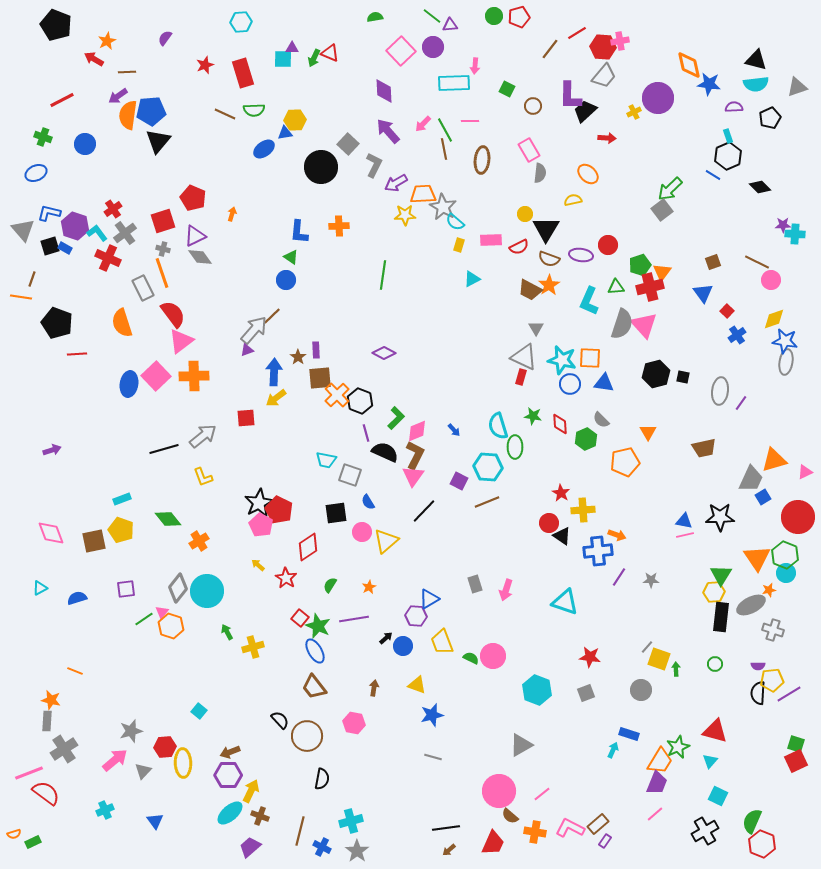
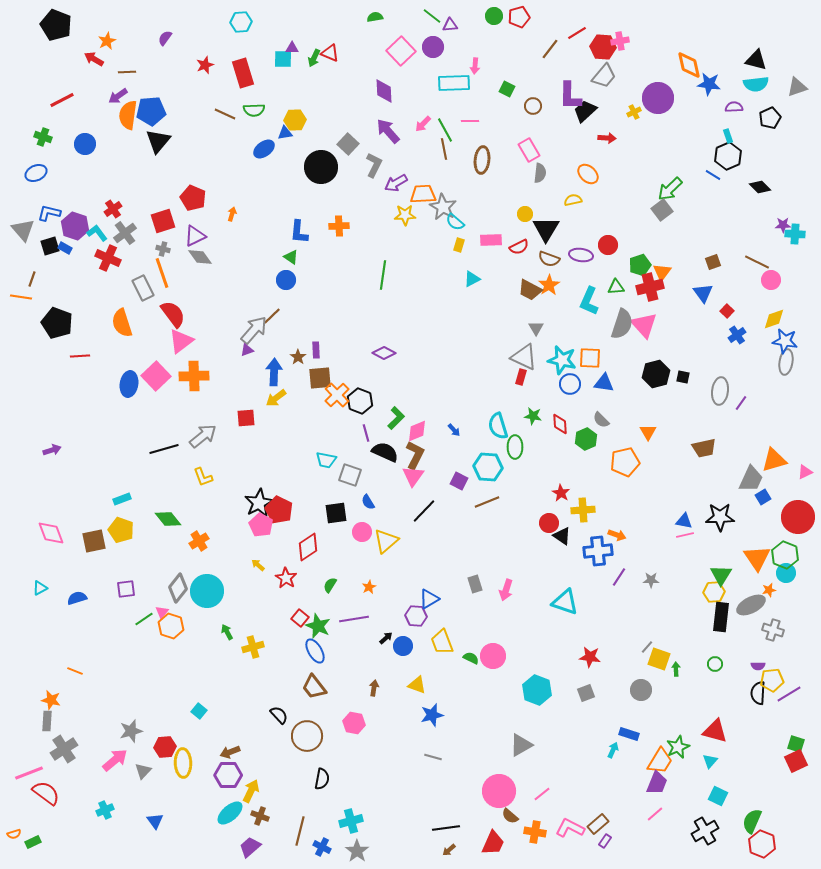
red line at (77, 354): moved 3 px right, 2 px down
black semicircle at (280, 720): moved 1 px left, 5 px up
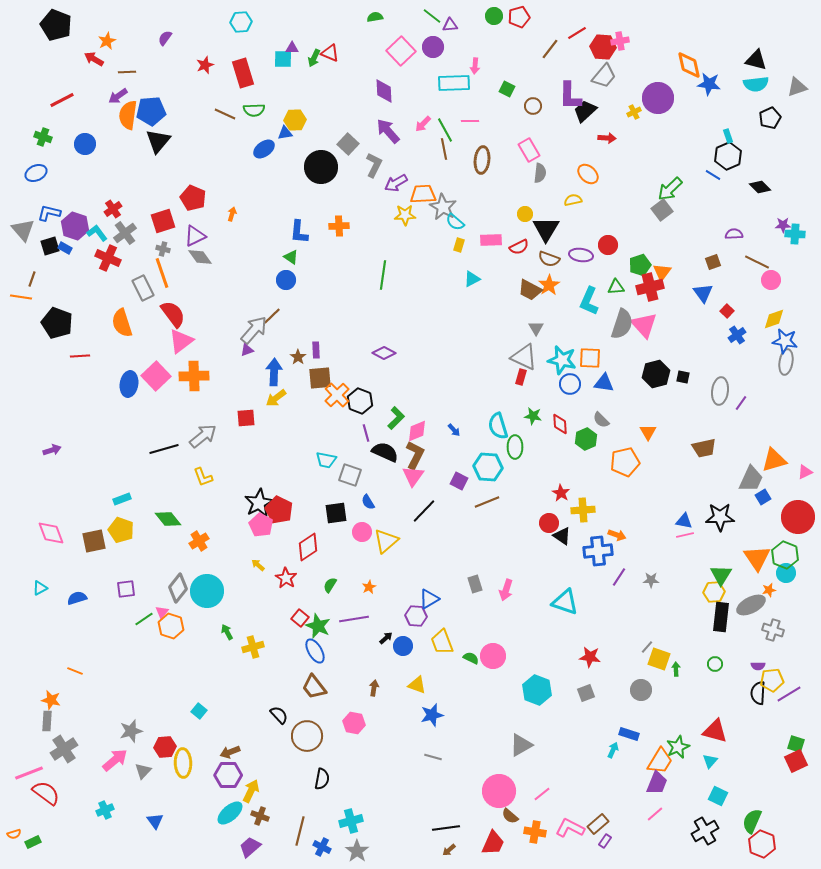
purple semicircle at (734, 107): moved 127 px down
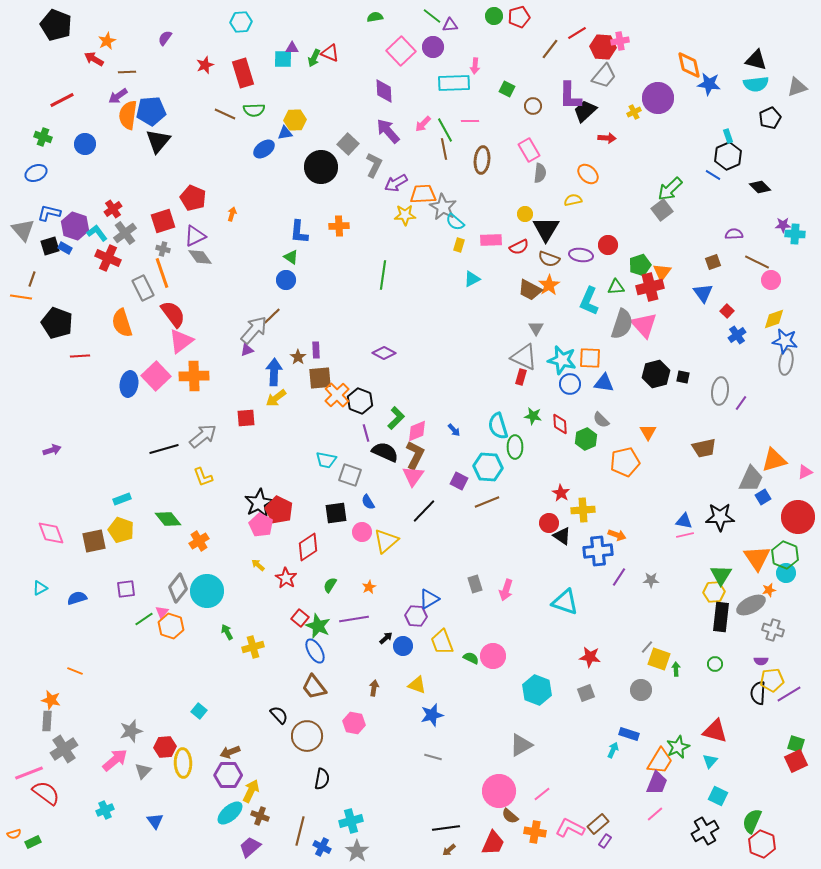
purple semicircle at (758, 666): moved 3 px right, 5 px up
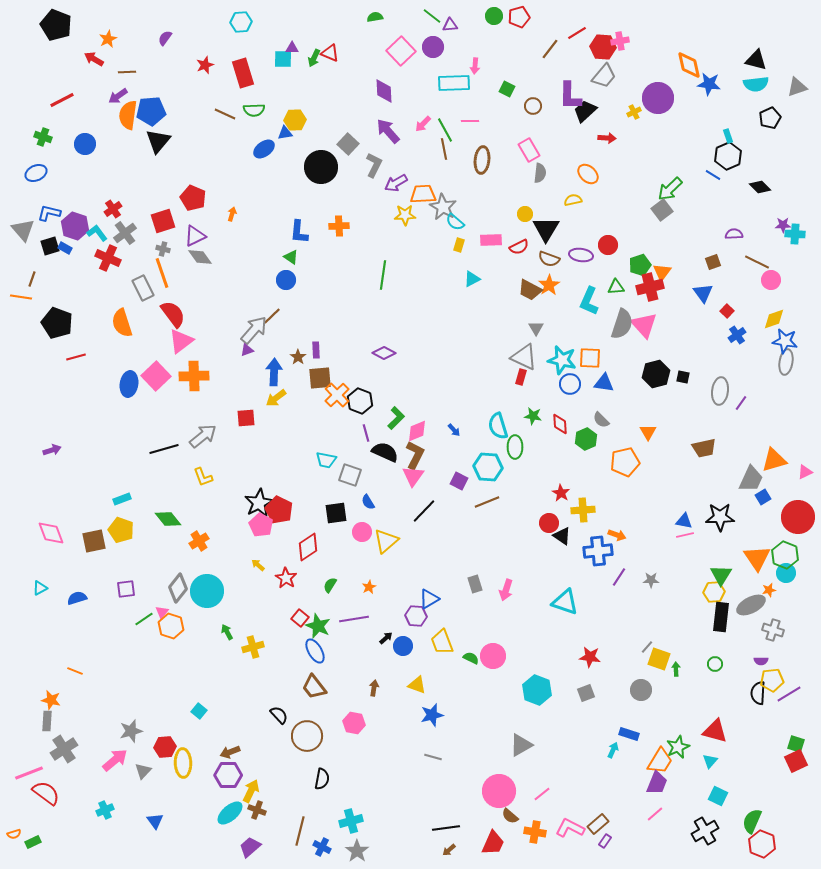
orange star at (107, 41): moved 1 px right, 2 px up
red line at (80, 356): moved 4 px left, 1 px down; rotated 12 degrees counterclockwise
brown cross at (260, 816): moved 3 px left, 6 px up
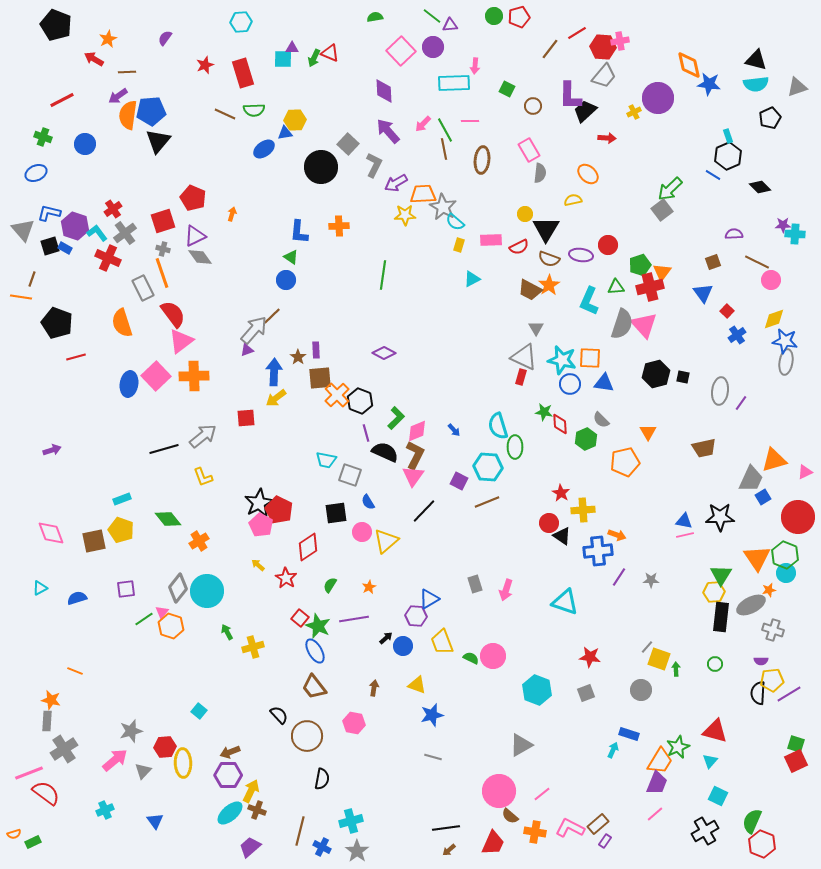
green star at (533, 416): moved 11 px right, 4 px up
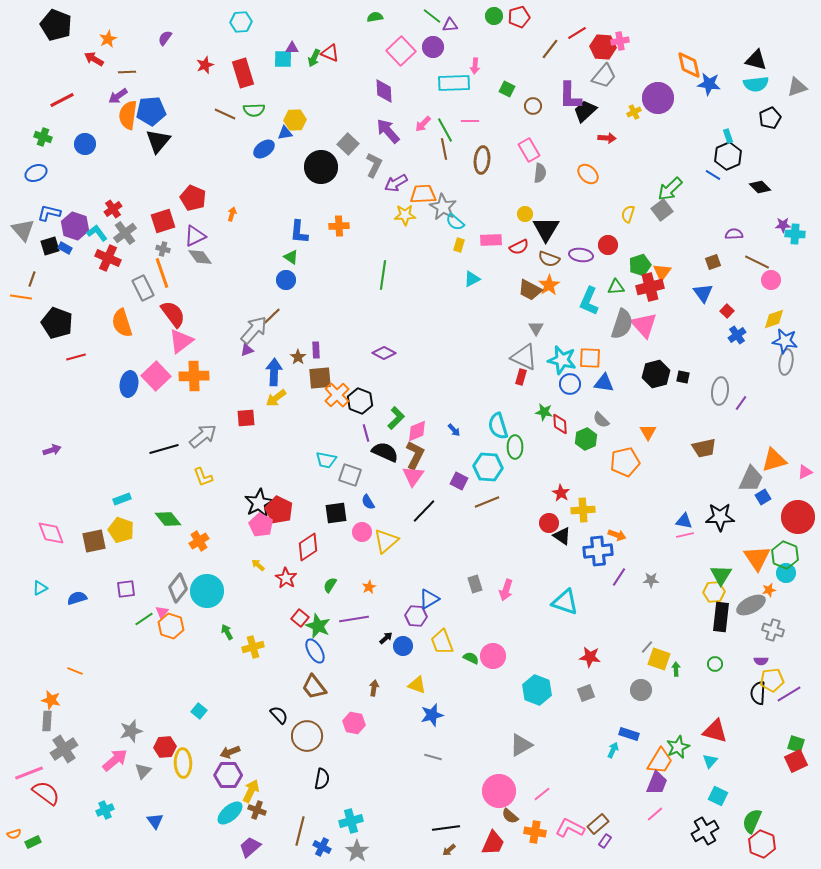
yellow semicircle at (573, 200): moved 55 px right, 14 px down; rotated 60 degrees counterclockwise
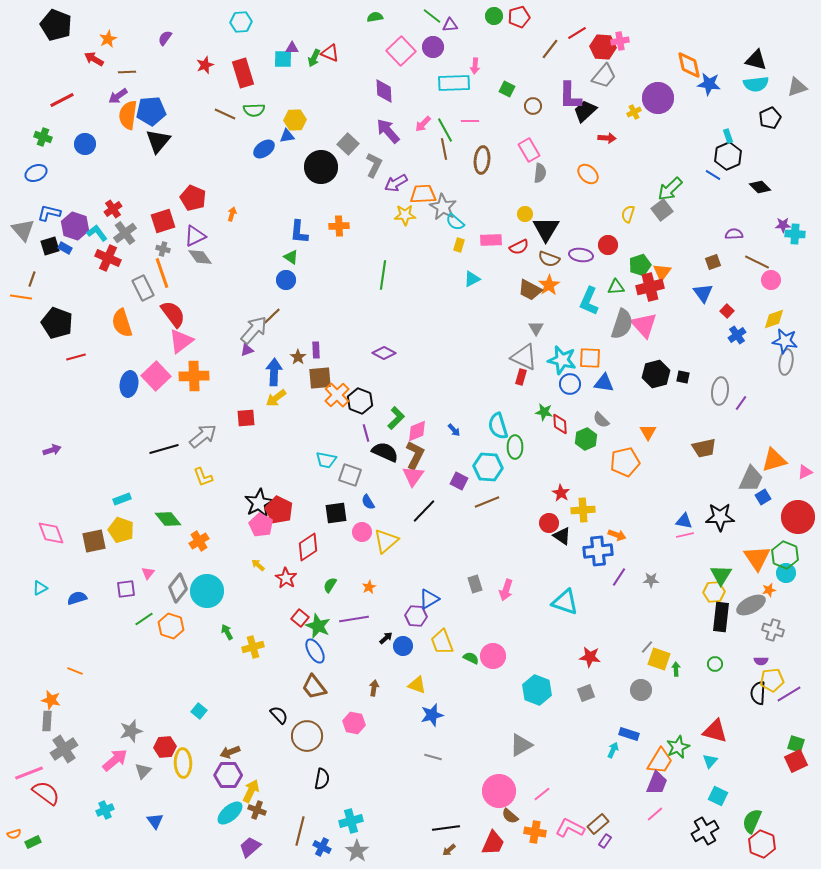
blue triangle at (285, 133): moved 2 px right, 3 px down
pink triangle at (162, 612): moved 14 px left, 39 px up
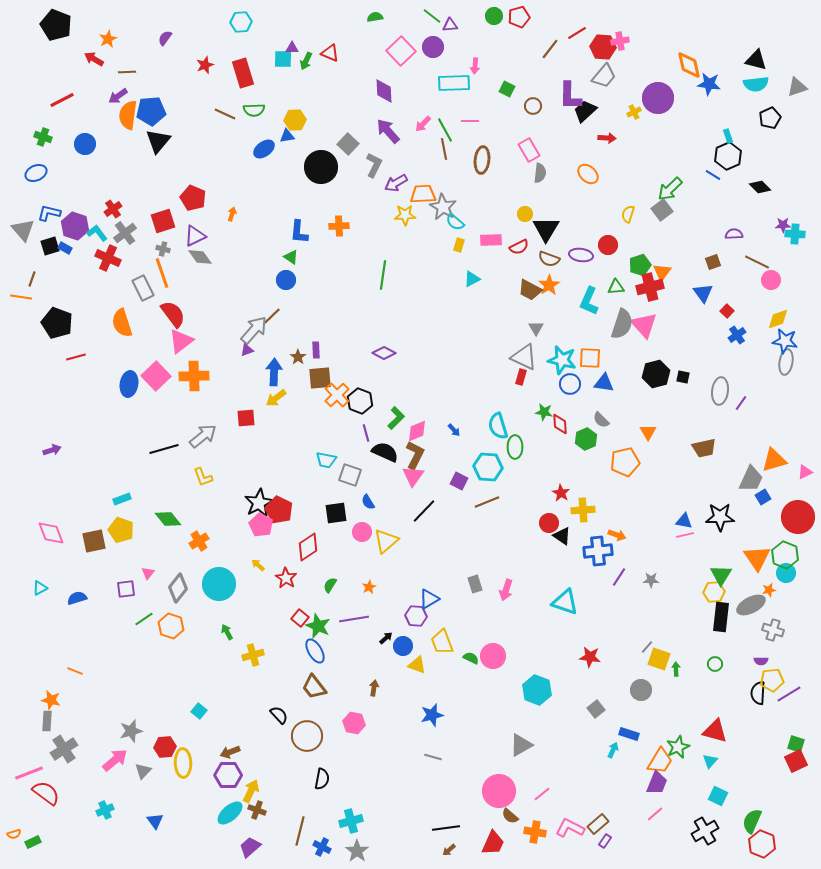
green arrow at (314, 58): moved 8 px left, 3 px down
yellow diamond at (774, 319): moved 4 px right
cyan circle at (207, 591): moved 12 px right, 7 px up
yellow cross at (253, 647): moved 8 px down
yellow triangle at (417, 685): moved 20 px up
gray square at (586, 693): moved 10 px right, 16 px down; rotated 18 degrees counterclockwise
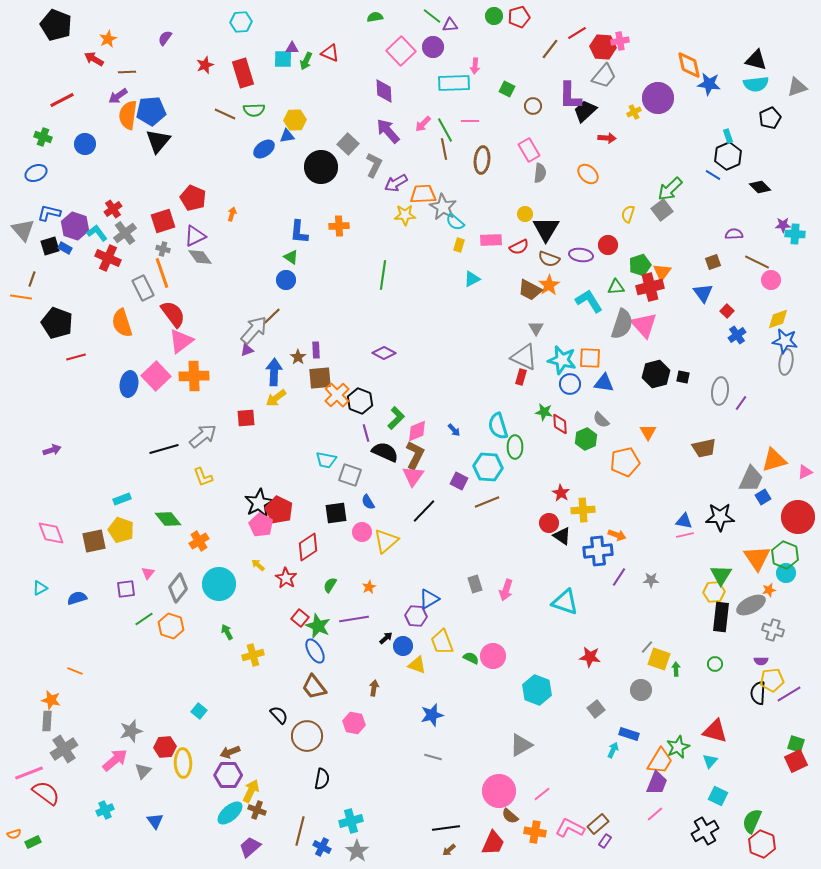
cyan L-shape at (589, 301): rotated 124 degrees clockwise
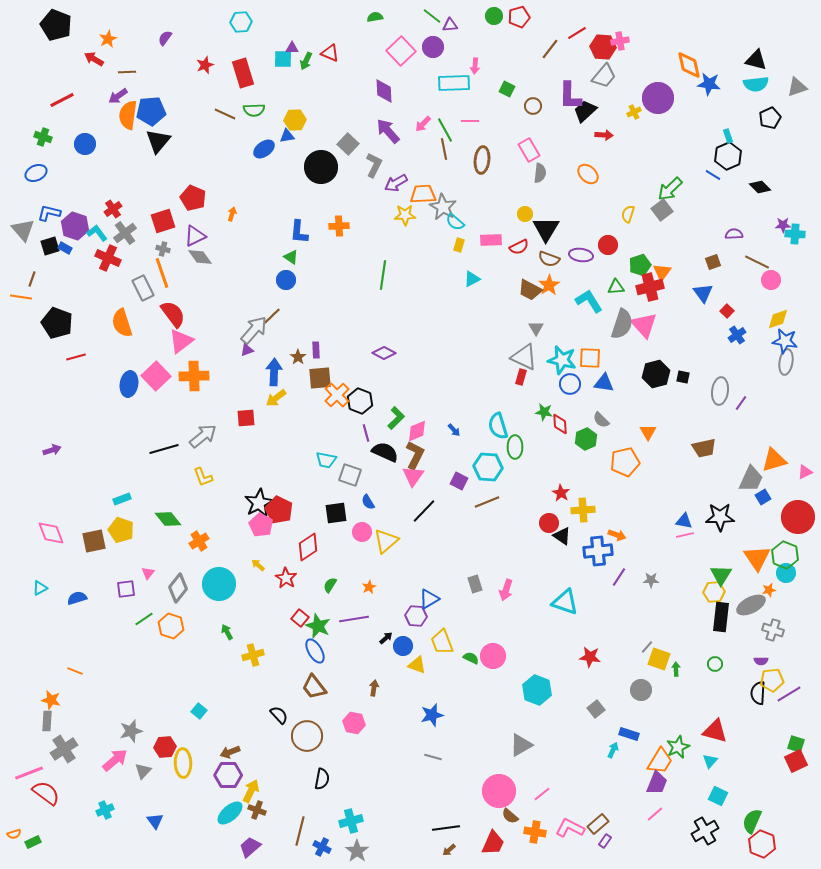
red arrow at (607, 138): moved 3 px left, 3 px up
